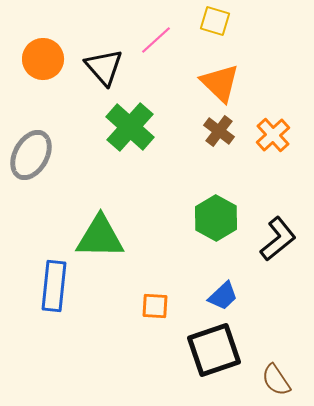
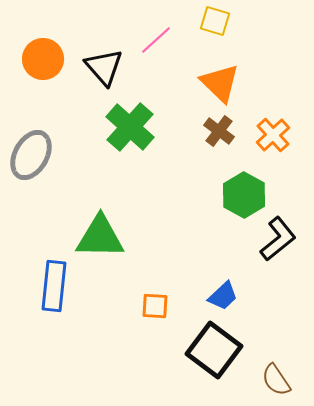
green hexagon: moved 28 px right, 23 px up
black square: rotated 34 degrees counterclockwise
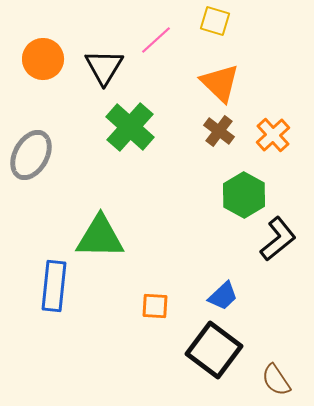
black triangle: rotated 12 degrees clockwise
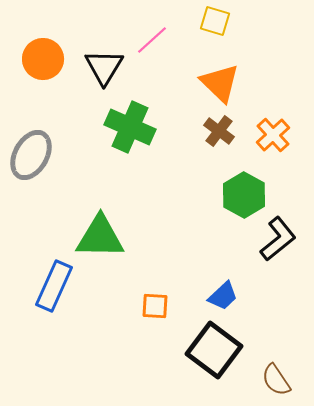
pink line: moved 4 px left
green cross: rotated 18 degrees counterclockwise
blue rectangle: rotated 18 degrees clockwise
